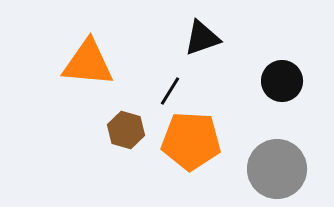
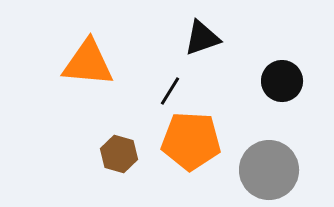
brown hexagon: moved 7 px left, 24 px down
gray circle: moved 8 px left, 1 px down
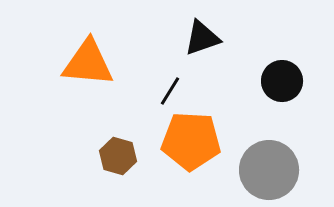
brown hexagon: moved 1 px left, 2 px down
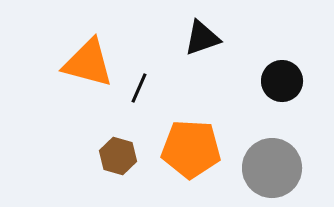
orange triangle: rotated 10 degrees clockwise
black line: moved 31 px left, 3 px up; rotated 8 degrees counterclockwise
orange pentagon: moved 8 px down
gray circle: moved 3 px right, 2 px up
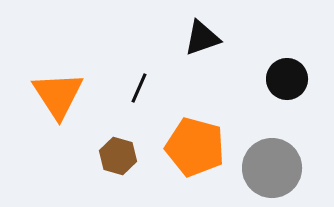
orange triangle: moved 30 px left, 32 px down; rotated 42 degrees clockwise
black circle: moved 5 px right, 2 px up
orange pentagon: moved 4 px right, 2 px up; rotated 12 degrees clockwise
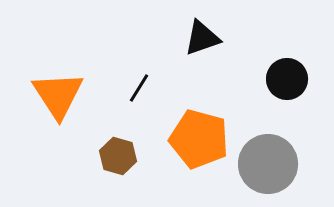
black line: rotated 8 degrees clockwise
orange pentagon: moved 4 px right, 8 px up
gray circle: moved 4 px left, 4 px up
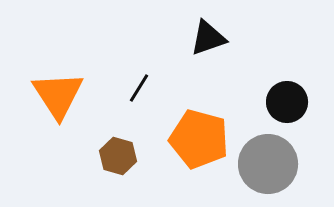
black triangle: moved 6 px right
black circle: moved 23 px down
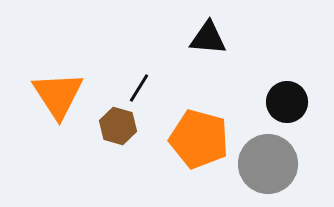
black triangle: rotated 24 degrees clockwise
brown hexagon: moved 30 px up
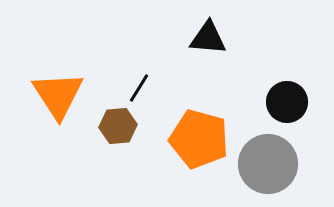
brown hexagon: rotated 21 degrees counterclockwise
